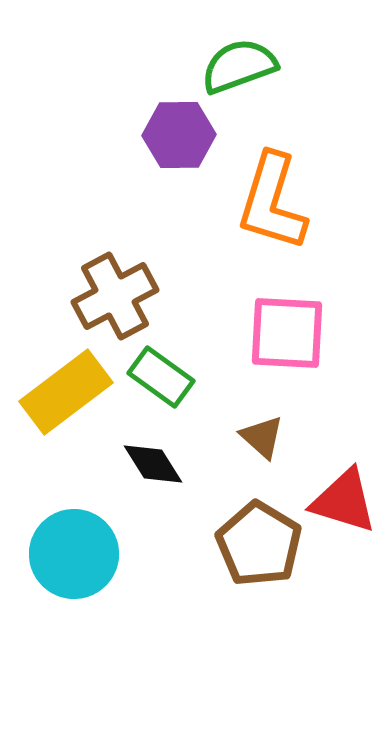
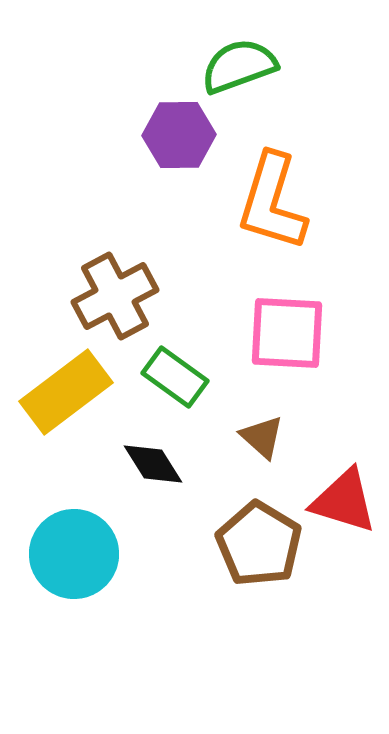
green rectangle: moved 14 px right
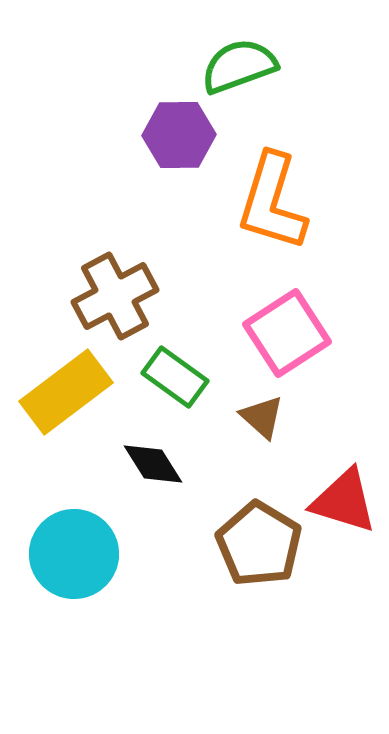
pink square: rotated 36 degrees counterclockwise
brown triangle: moved 20 px up
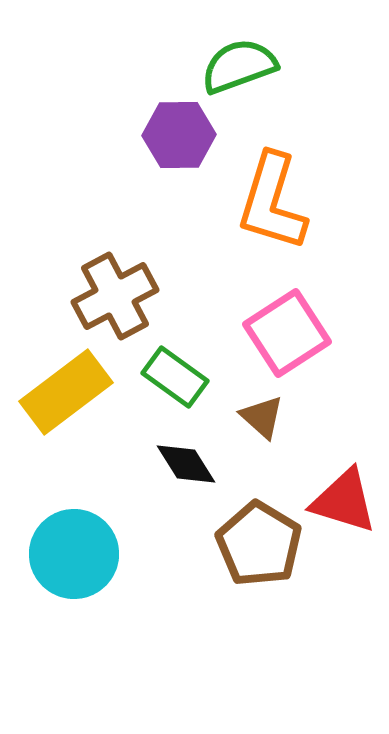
black diamond: moved 33 px right
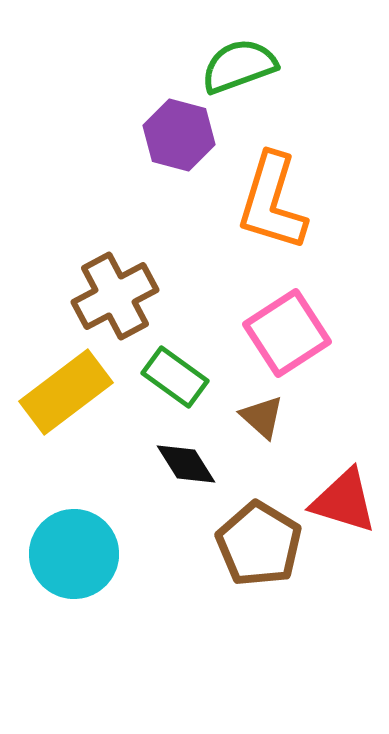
purple hexagon: rotated 16 degrees clockwise
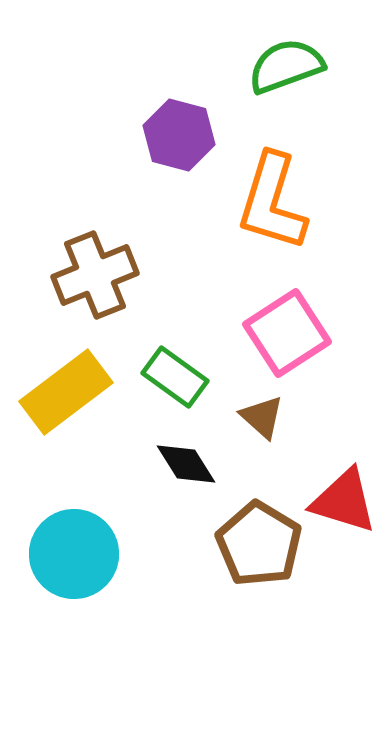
green semicircle: moved 47 px right
brown cross: moved 20 px left, 21 px up; rotated 6 degrees clockwise
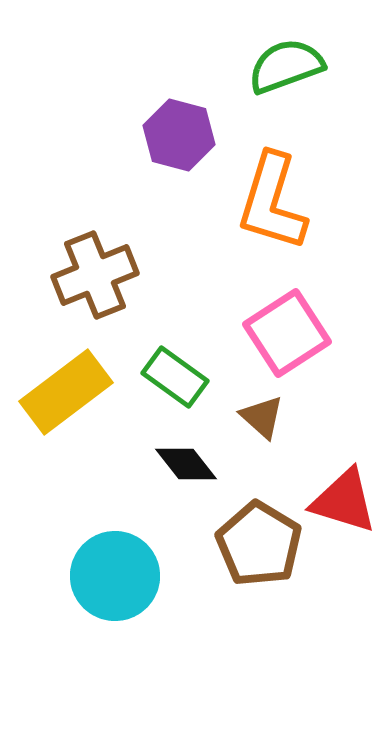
black diamond: rotated 6 degrees counterclockwise
cyan circle: moved 41 px right, 22 px down
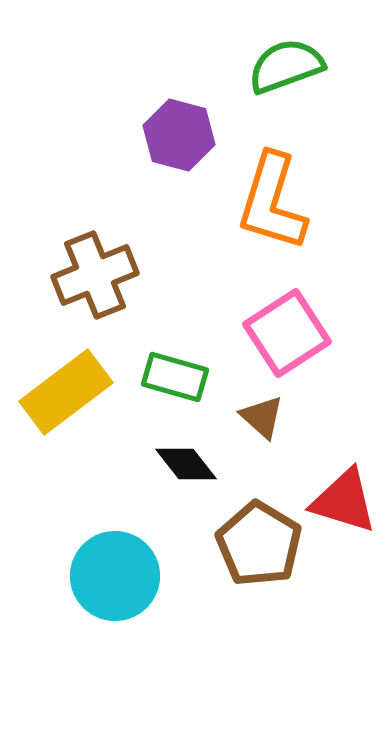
green rectangle: rotated 20 degrees counterclockwise
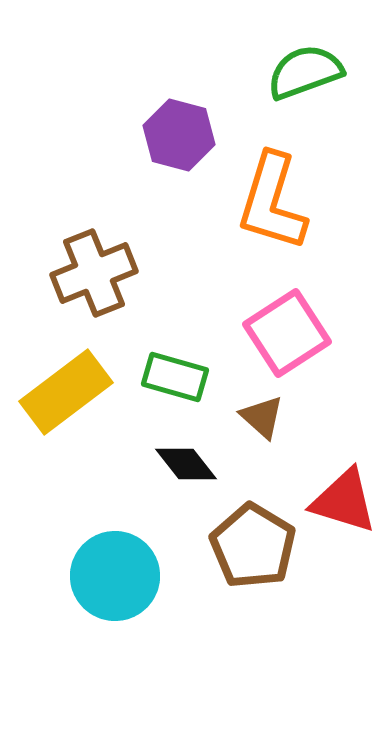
green semicircle: moved 19 px right, 6 px down
brown cross: moved 1 px left, 2 px up
brown pentagon: moved 6 px left, 2 px down
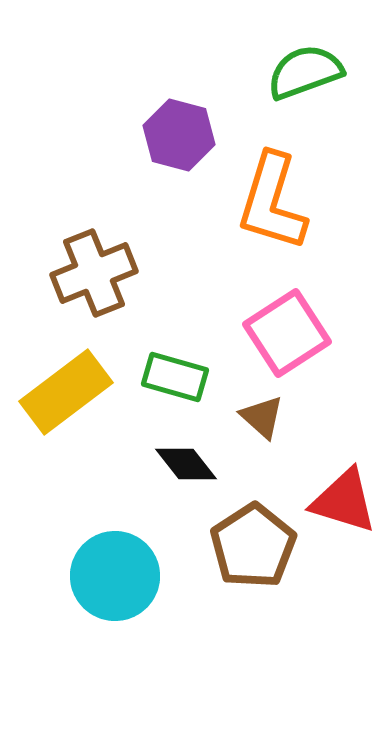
brown pentagon: rotated 8 degrees clockwise
